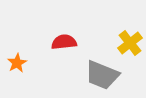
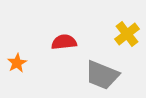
yellow cross: moved 3 px left, 9 px up
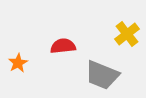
red semicircle: moved 1 px left, 4 px down
orange star: moved 1 px right
